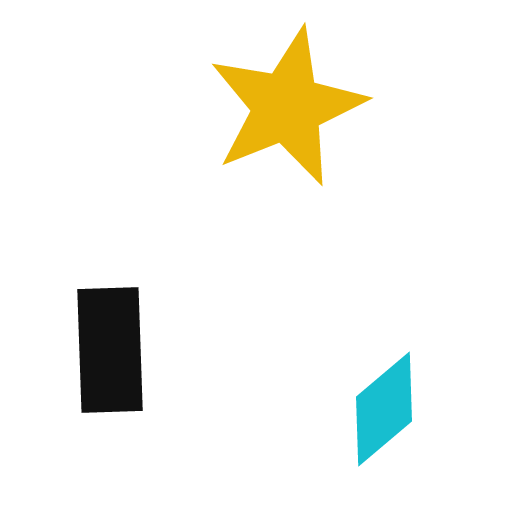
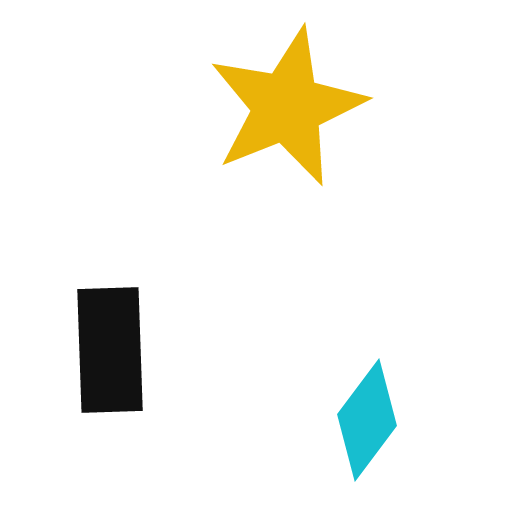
cyan diamond: moved 17 px left, 11 px down; rotated 13 degrees counterclockwise
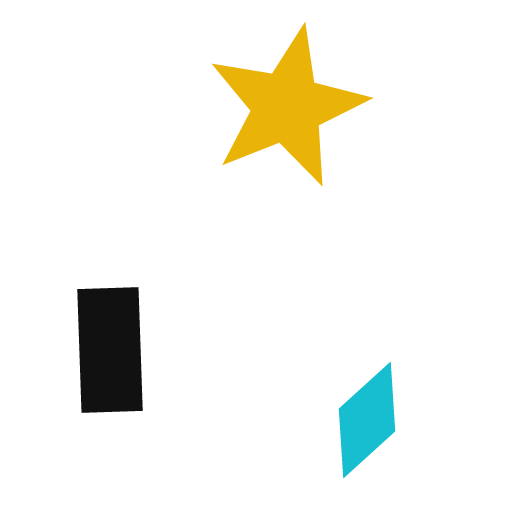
cyan diamond: rotated 11 degrees clockwise
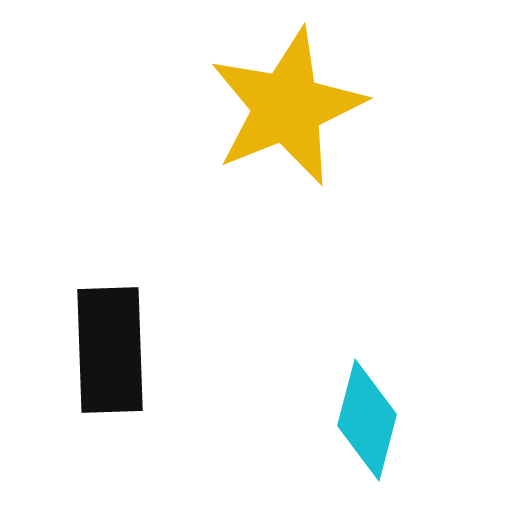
cyan diamond: rotated 33 degrees counterclockwise
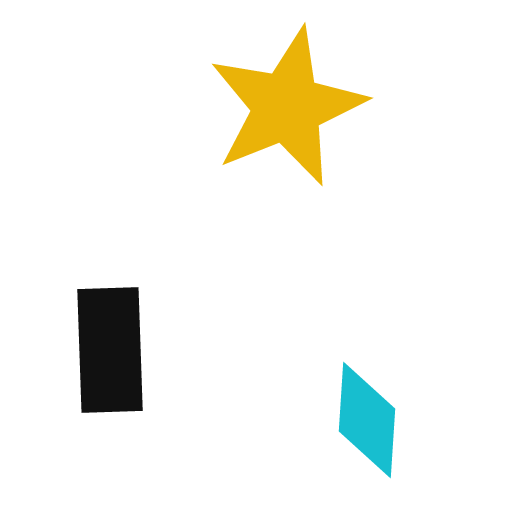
cyan diamond: rotated 11 degrees counterclockwise
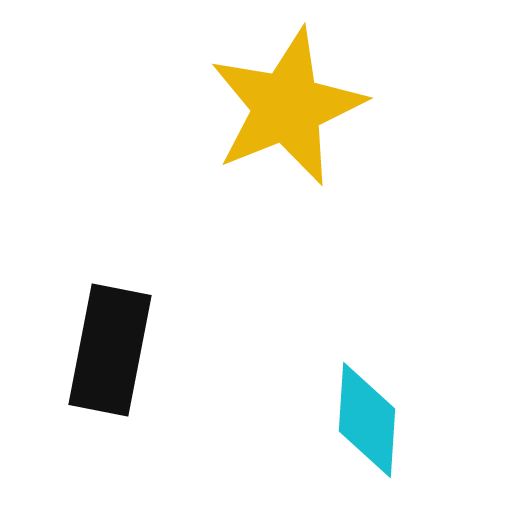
black rectangle: rotated 13 degrees clockwise
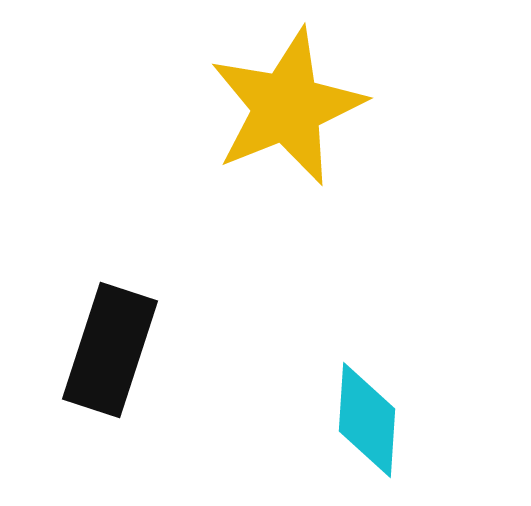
black rectangle: rotated 7 degrees clockwise
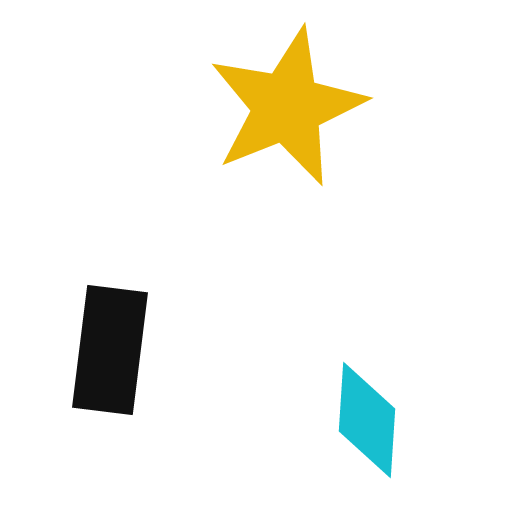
black rectangle: rotated 11 degrees counterclockwise
